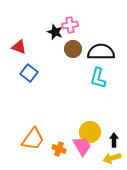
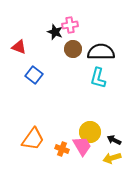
blue square: moved 5 px right, 2 px down
black arrow: rotated 64 degrees counterclockwise
orange cross: moved 3 px right
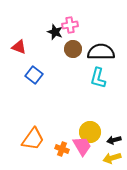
black arrow: rotated 40 degrees counterclockwise
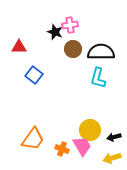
red triangle: rotated 21 degrees counterclockwise
yellow circle: moved 2 px up
black arrow: moved 3 px up
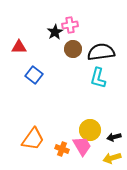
black star: rotated 21 degrees clockwise
black semicircle: rotated 8 degrees counterclockwise
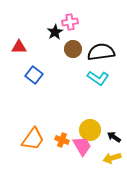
pink cross: moved 3 px up
cyan L-shape: rotated 70 degrees counterclockwise
black arrow: rotated 48 degrees clockwise
orange cross: moved 9 px up
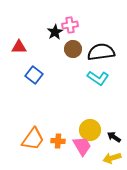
pink cross: moved 3 px down
orange cross: moved 4 px left, 1 px down; rotated 16 degrees counterclockwise
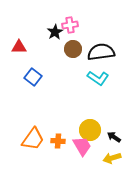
blue square: moved 1 px left, 2 px down
